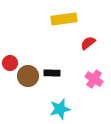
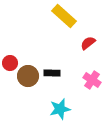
yellow rectangle: moved 3 px up; rotated 50 degrees clockwise
pink cross: moved 2 px left, 1 px down
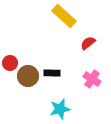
pink cross: moved 1 px up
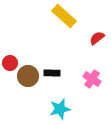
red semicircle: moved 9 px right, 5 px up
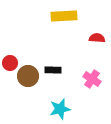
yellow rectangle: rotated 45 degrees counterclockwise
red semicircle: rotated 42 degrees clockwise
black rectangle: moved 1 px right, 3 px up
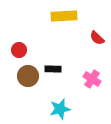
red semicircle: rotated 140 degrees counterclockwise
red circle: moved 9 px right, 13 px up
black rectangle: moved 1 px up
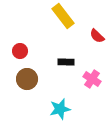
yellow rectangle: moved 1 px left; rotated 55 degrees clockwise
red semicircle: moved 2 px up
red circle: moved 1 px right, 1 px down
black rectangle: moved 13 px right, 7 px up
brown circle: moved 1 px left, 3 px down
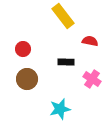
red semicircle: moved 7 px left, 5 px down; rotated 147 degrees clockwise
red circle: moved 3 px right, 2 px up
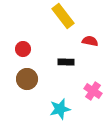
pink cross: moved 1 px right, 12 px down
